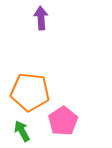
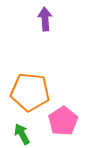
purple arrow: moved 4 px right, 1 px down
green arrow: moved 3 px down
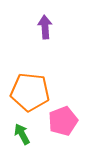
purple arrow: moved 8 px down
pink pentagon: rotated 12 degrees clockwise
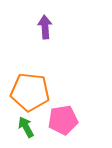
pink pentagon: moved 1 px up; rotated 12 degrees clockwise
green arrow: moved 4 px right, 7 px up
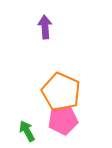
orange pentagon: moved 31 px right; rotated 18 degrees clockwise
green arrow: moved 1 px right, 4 px down
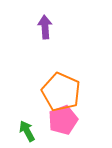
pink pentagon: rotated 12 degrees counterclockwise
